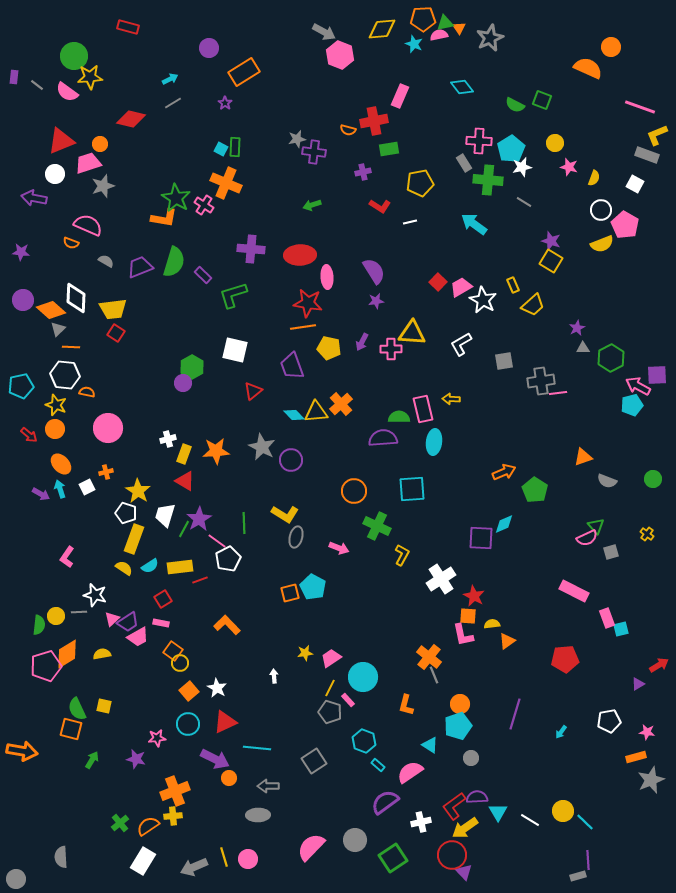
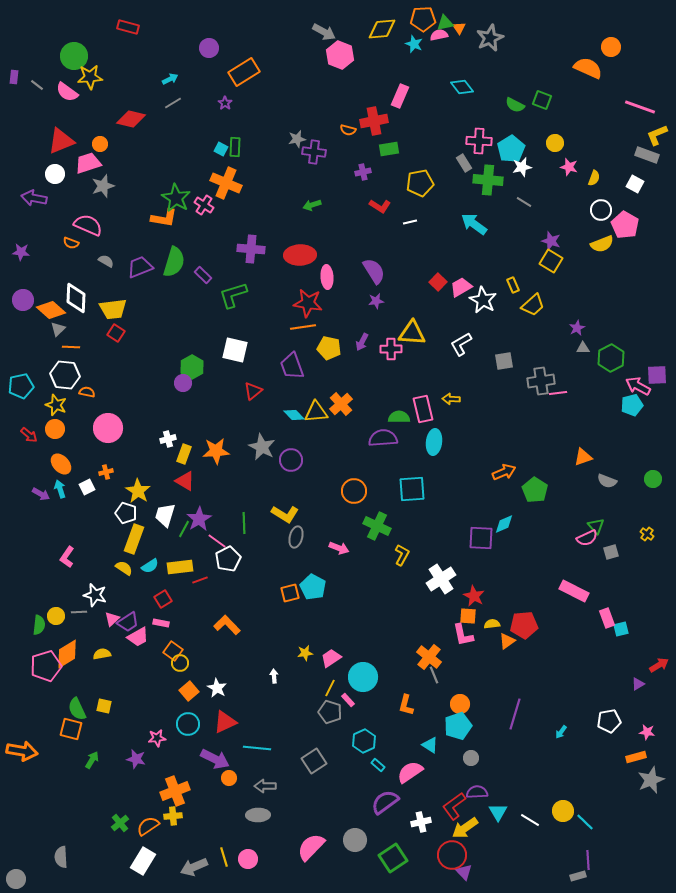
red pentagon at (565, 659): moved 41 px left, 34 px up
cyan hexagon at (364, 741): rotated 15 degrees clockwise
gray arrow at (268, 786): moved 3 px left
purple semicircle at (477, 797): moved 5 px up
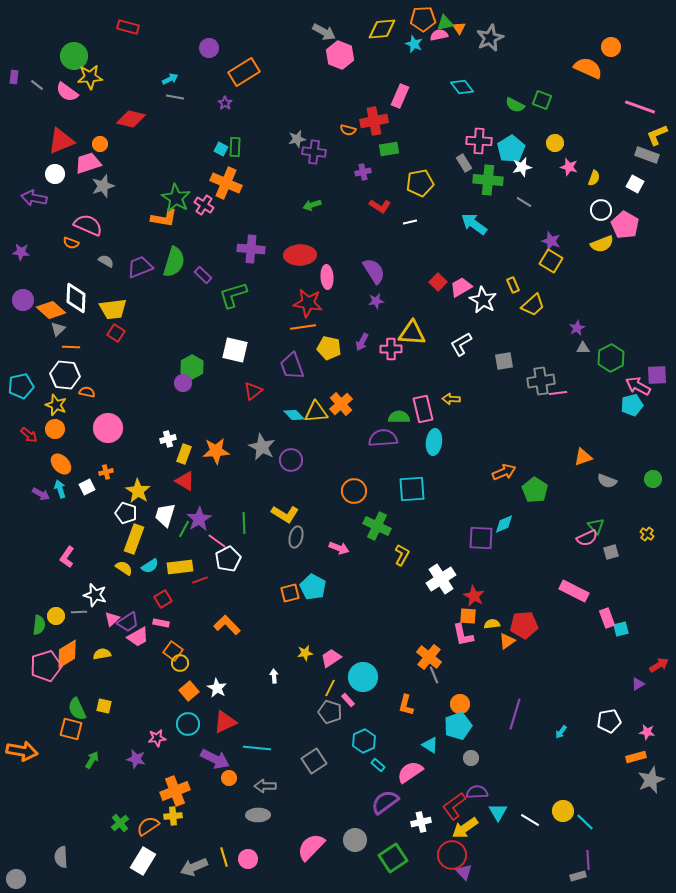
gray line at (173, 103): moved 2 px right, 6 px up; rotated 42 degrees clockwise
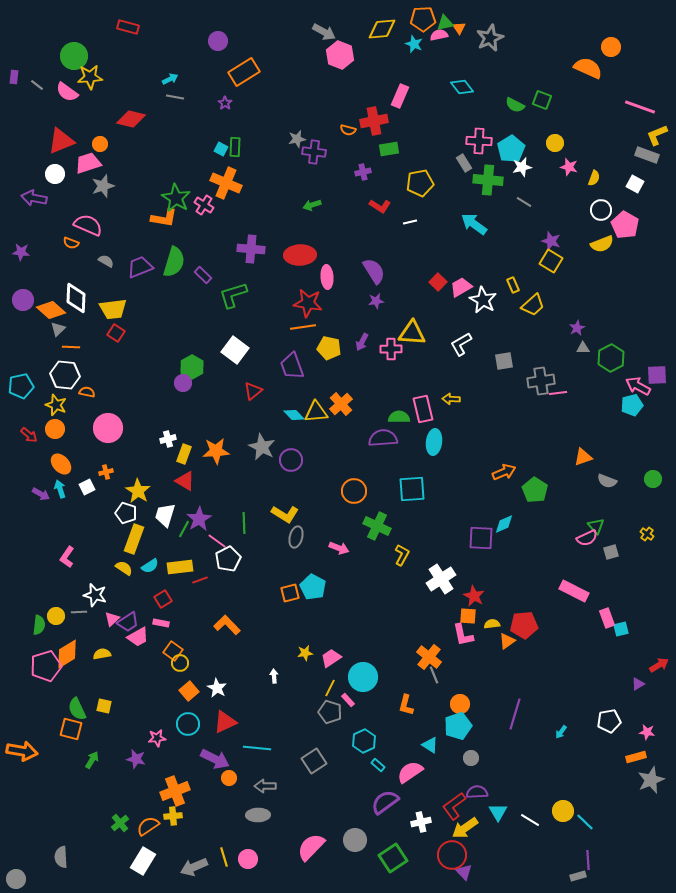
purple circle at (209, 48): moved 9 px right, 7 px up
white square at (235, 350): rotated 24 degrees clockwise
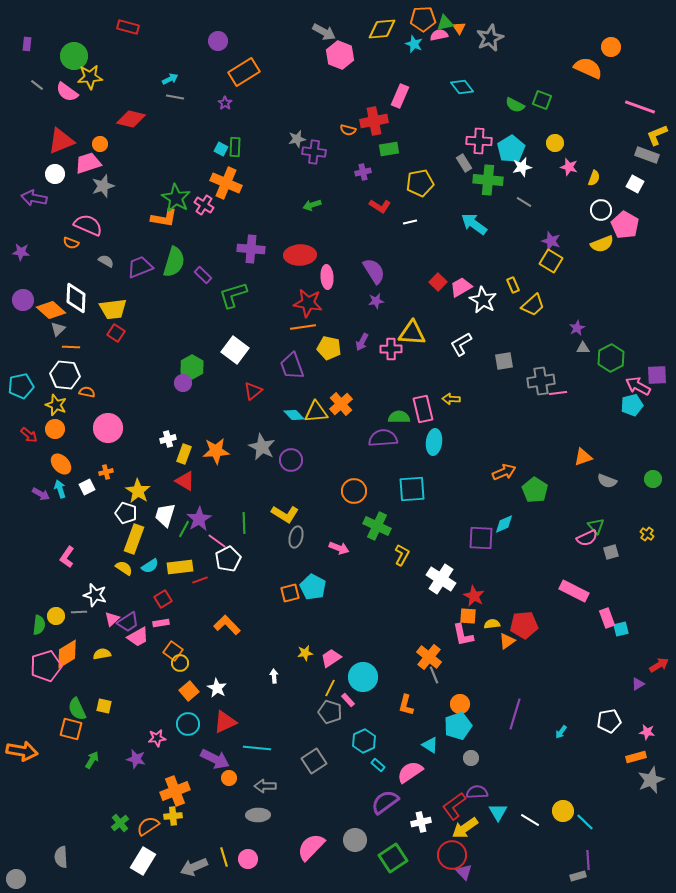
purple rectangle at (14, 77): moved 13 px right, 33 px up
white cross at (441, 579): rotated 24 degrees counterclockwise
pink rectangle at (161, 623): rotated 21 degrees counterclockwise
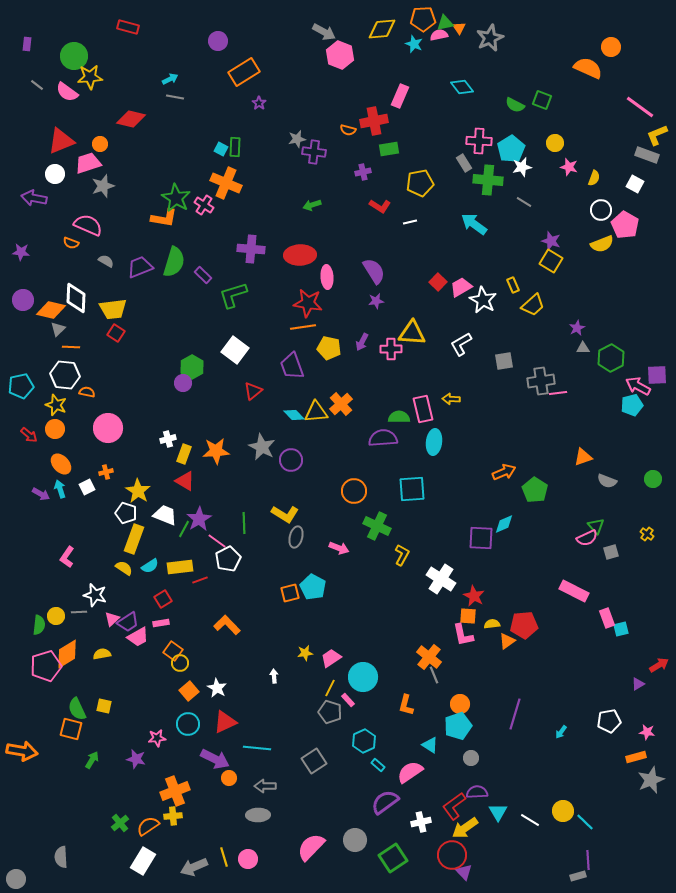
purple star at (225, 103): moved 34 px right
pink line at (640, 107): rotated 16 degrees clockwise
orange diamond at (51, 310): rotated 28 degrees counterclockwise
white trapezoid at (165, 515): rotated 95 degrees clockwise
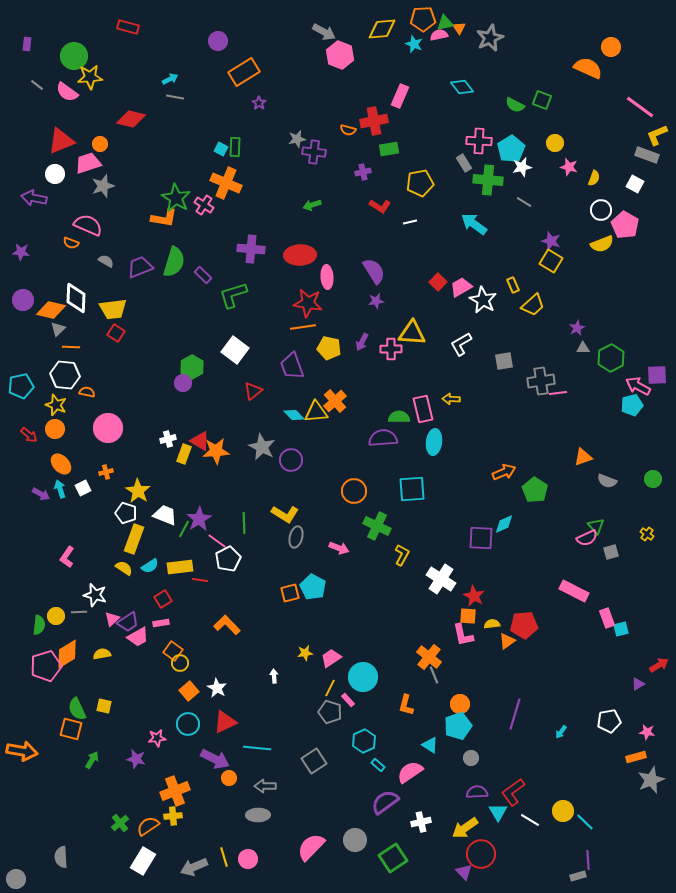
orange cross at (341, 404): moved 6 px left, 3 px up
red triangle at (185, 481): moved 15 px right, 40 px up
white square at (87, 487): moved 4 px left, 1 px down
red line at (200, 580): rotated 28 degrees clockwise
red L-shape at (454, 806): moved 59 px right, 14 px up
red circle at (452, 855): moved 29 px right, 1 px up
